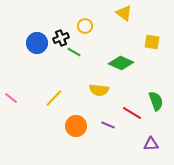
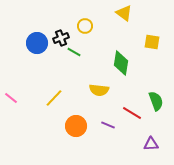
green diamond: rotated 75 degrees clockwise
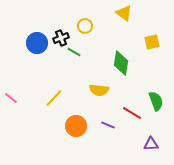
yellow square: rotated 21 degrees counterclockwise
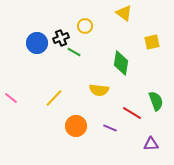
purple line: moved 2 px right, 3 px down
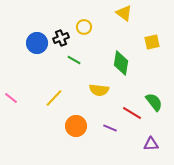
yellow circle: moved 1 px left, 1 px down
green line: moved 8 px down
green semicircle: moved 2 px left, 1 px down; rotated 18 degrees counterclockwise
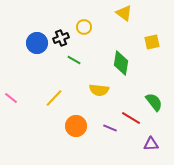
red line: moved 1 px left, 5 px down
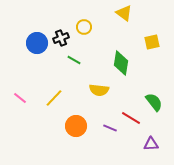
pink line: moved 9 px right
